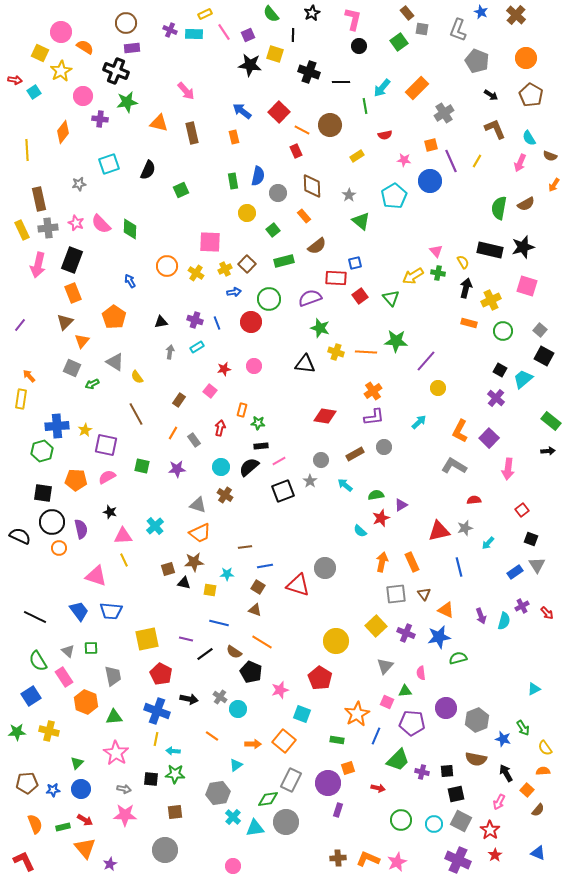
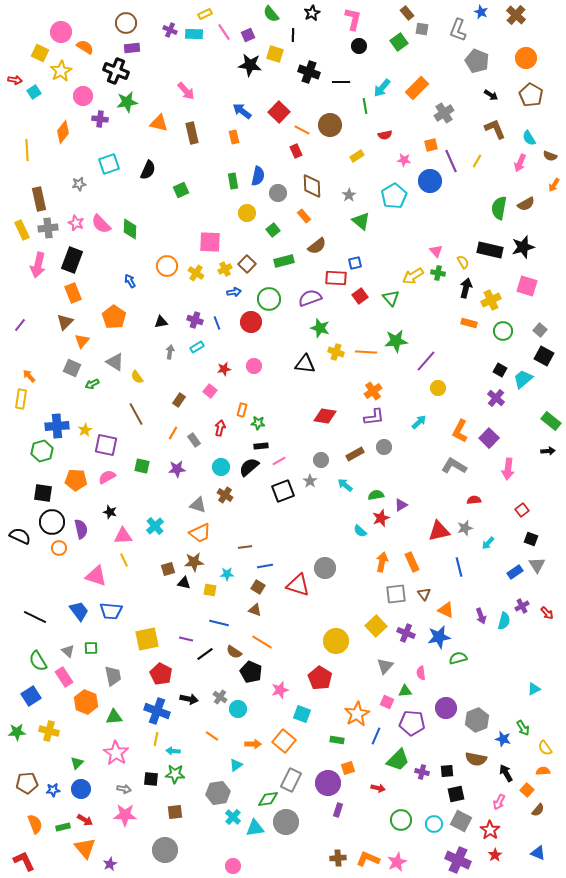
green star at (396, 341): rotated 10 degrees counterclockwise
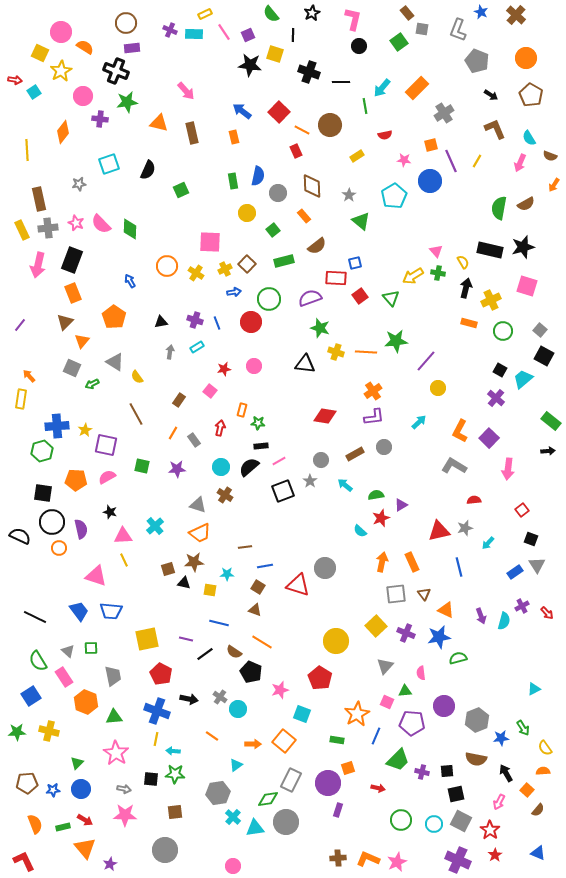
purple circle at (446, 708): moved 2 px left, 2 px up
blue star at (503, 739): moved 2 px left, 1 px up; rotated 21 degrees counterclockwise
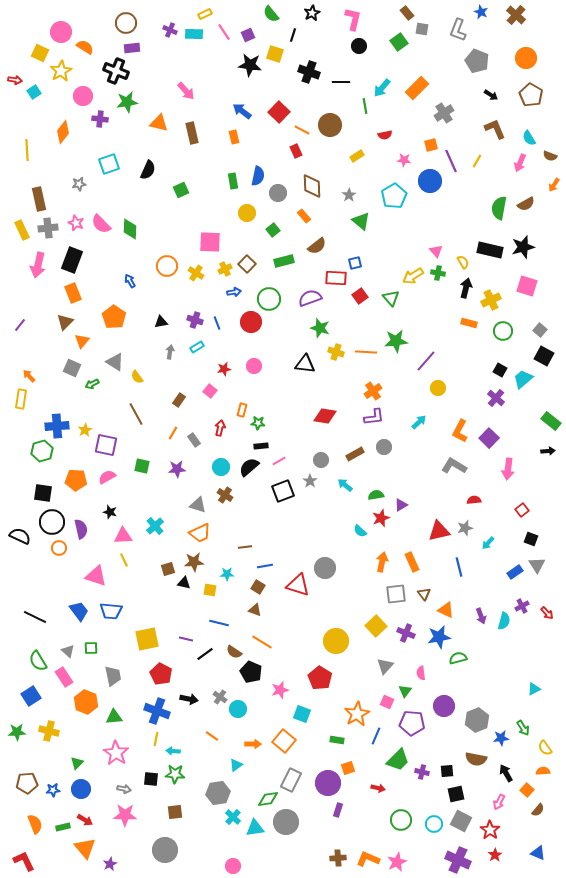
black line at (293, 35): rotated 16 degrees clockwise
green triangle at (405, 691): rotated 48 degrees counterclockwise
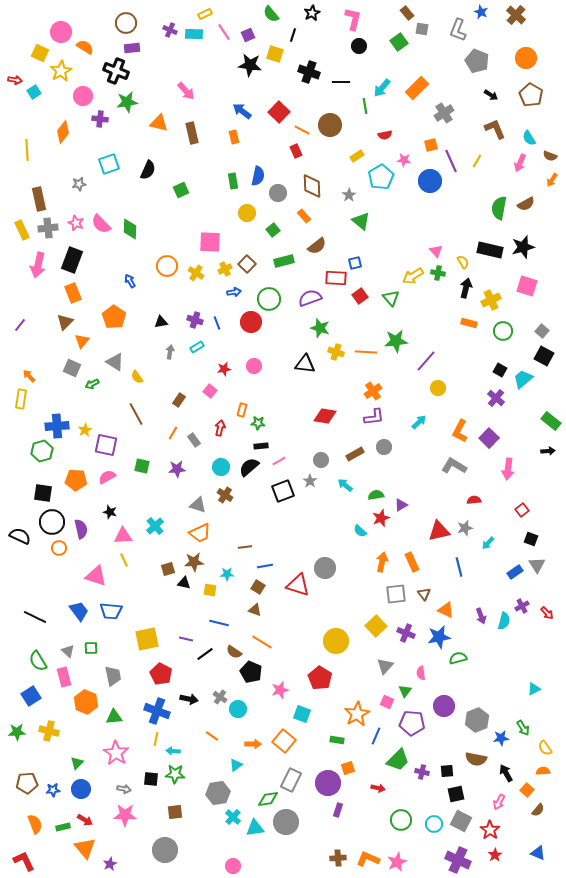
orange arrow at (554, 185): moved 2 px left, 5 px up
cyan pentagon at (394, 196): moved 13 px left, 19 px up
gray square at (540, 330): moved 2 px right, 1 px down
pink rectangle at (64, 677): rotated 18 degrees clockwise
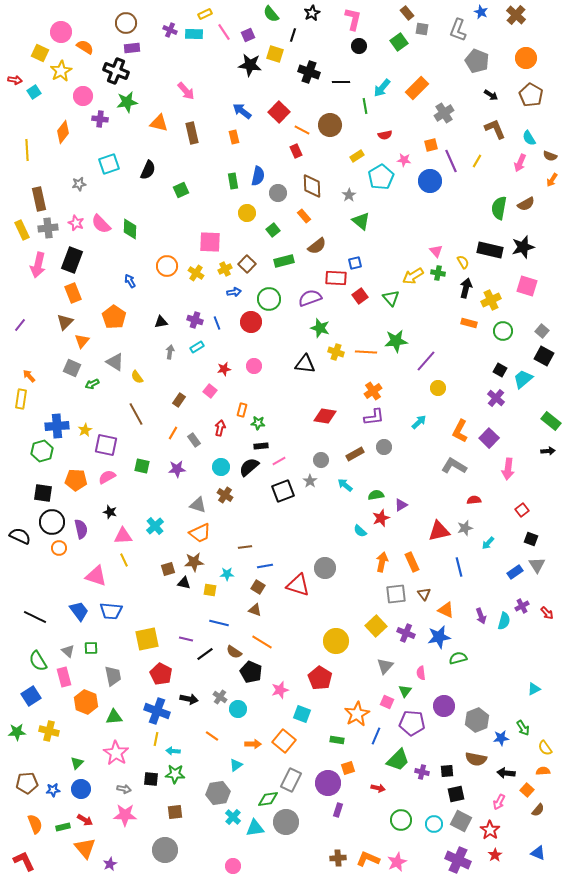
black arrow at (506, 773): rotated 54 degrees counterclockwise
